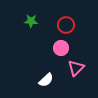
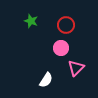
green star: rotated 16 degrees clockwise
white semicircle: rotated 14 degrees counterclockwise
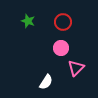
green star: moved 3 px left
red circle: moved 3 px left, 3 px up
white semicircle: moved 2 px down
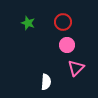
green star: moved 2 px down
pink circle: moved 6 px right, 3 px up
white semicircle: rotated 28 degrees counterclockwise
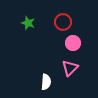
pink circle: moved 6 px right, 2 px up
pink triangle: moved 6 px left
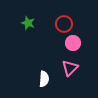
red circle: moved 1 px right, 2 px down
white semicircle: moved 2 px left, 3 px up
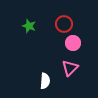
green star: moved 1 px right, 3 px down
white semicircle: moved 1 px right, 2 px down
